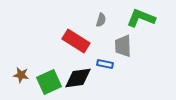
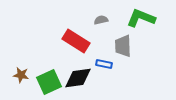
gray semicircle: rotated 120 degrees counterclockwise
blue rectangle: moved 1 px left
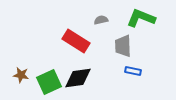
blue rectangle: moved 29 px right, 7 px down
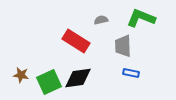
blue rectangle: moved 2 px left, 2 px down
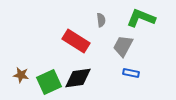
gray semicircle: rotated 96 degrees clockwise
gray trapezoid: rotated 30 degrees clockwise
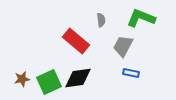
red rectangle: rotated 8 degrees clockwise
brown star: moved 1 px right, 4 px down; rotated 21 degrees counterclockwise
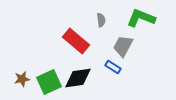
blue rectangle: moved 18 px left, 6 px up; rotated 21 degrees clockwise
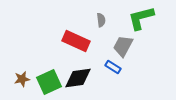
green L-shape: rotated 36 degrees counterclockwise
red rectangle: rotated 16 degrees counterclockwise
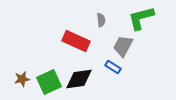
black diamond: moved 1 px right, 1 px down
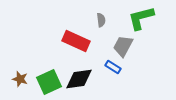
brown star: moved 2 px left; rotated 28 degrees clockwise
